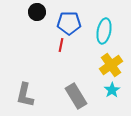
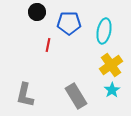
red line: moved 13 px left
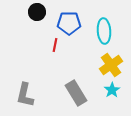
cyan ellipse: rotated 15 degrees counterclockwise
red line: moved 7 px right
gray rectangle: moved 3 px up
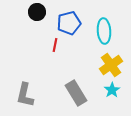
blue pentagon: rotated 15 degrees counterclockwise
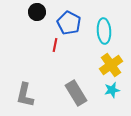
blue pentagon: rotated 30 degrees counterclockwise
cyan star: rotated 21 degrees clockwise
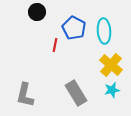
blue pentagon: moved 5 px right, 5 px down
yellow cross: rotated 15 degrees counterclockwise
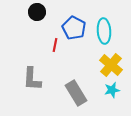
gray L-shape: moved 7 px right, 16 px up; rotated 10 degrees counterclockwise
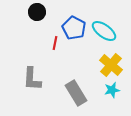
cyan ellipse: rotated 50 degrees counterclockwise
red line: moved 2 px up
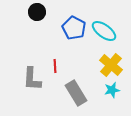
red line: moved 23 px down; rotated 16 degrees counterclockwise
